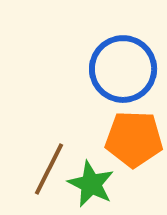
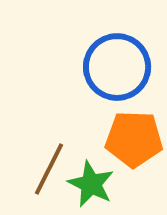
blue circle: moved 6 px left, 2 px up
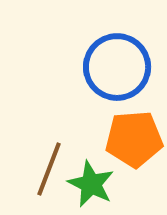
orange pentagon: rotated 6 degrees counterclockwise
brown line: rotated 6 degrees counterclockwise
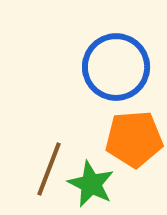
blue circle: moved 1 px left
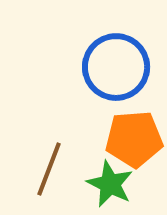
green star: moved 19 px right
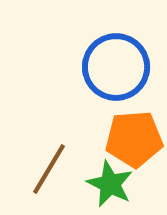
brown line: rotated 10 degrees clockwise
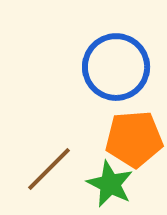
brown line: rotated 14 degrees clockwise
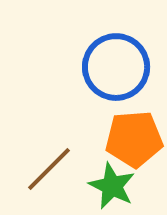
green star: moved 2 px right, 2 px down
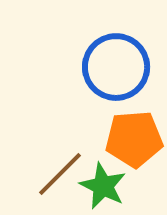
brown line: moved 11 px right, 5 px down
green star: moved 9 px left
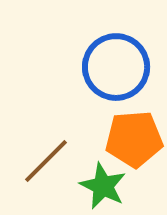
brown line: moved 14 px left, 13 px up
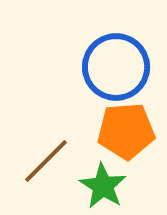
orange pentagon: moved 8 px left, 8 px up
green star: rotated 6 degrees clockwise
